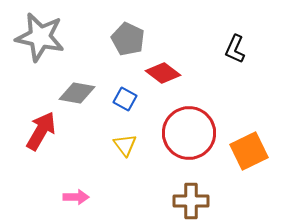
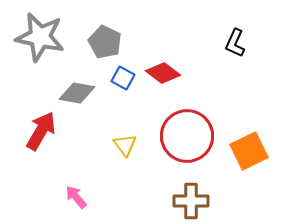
gray pentagon: moved 23 px left, 3 px down
black L-shape: moved 6 px up
blue square: moved 2 px left, 21 px up
red circle: moved 2 px left, 3 px down
pink arrow: rotated 130 degrees counterclockwise
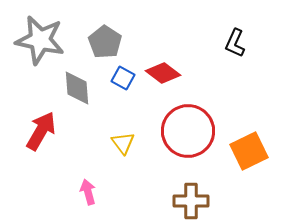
gray star: moved 3 px down
gray pentagon: rotated 8 degrees clockwise
gray diamond: moved 5 px up; rotated 75 degrees clockwise
red circle: moved 1 px right, 5 px up
yellow triangle: moved 2 px left, 2 px up
pink arrow: moved 12 px right, 5 px up; rotated 25 degrees clockwise
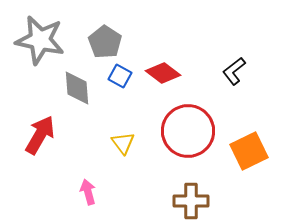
black L-shape: moved 1 px left, 28 px down; rotated 28 degrees clockwise
blue square: moved 3 px left, 2 px up
red arrow: moved 1 px left, 4 px down
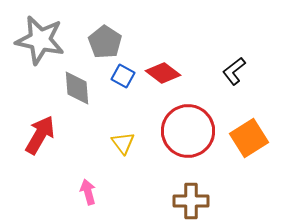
blue square: moved 3 px right
orange square: moved 13 px up; rotated 6 degrees counterclockwise
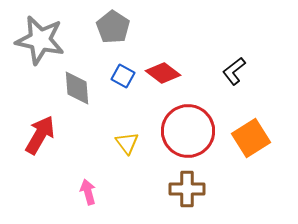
gray pentagon: moved 8 px right, 15 px up
orange square: moved 2 px right
yellow triangle: moved 4 px right
brown cross: moved 4 px left, 12 px up
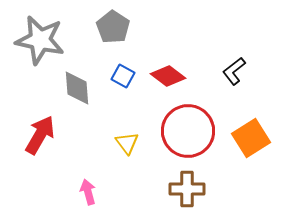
red diamond: moved 5 px right, 3 px down
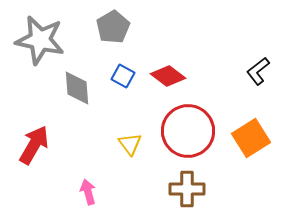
gray pentagon: rotated 8 degrees clockwise
black L-shape: moved 24 px right
red arrow: moved 6 px left, 10 px down
yellow triangle: moved 3 px right, 1 px down
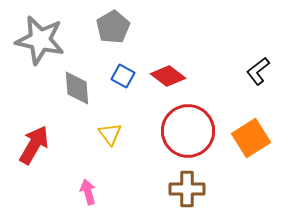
yellow triangle: moved 20 px left, 10 px up
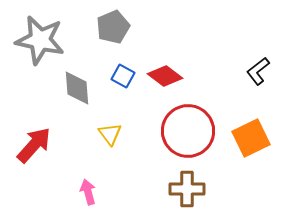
gray pentagon: rotated 8 degrees clockwise
red diamond: moved 3 px left
orange square: rotated 6 degrees clockwise
red arrow: rotated 12 degrees clockwise
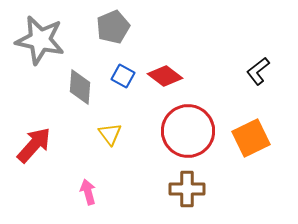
gray diamond: moved 3 px right, 1 px up; rotated 9 degrees clockwise
